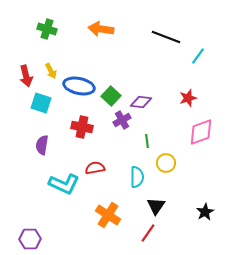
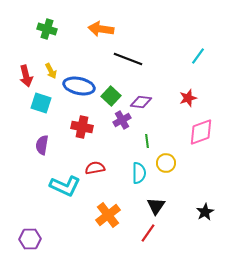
black line: moved 38 px left, 22 px down
cyan semicircle: moved 2 px right, 4 px up
cyan L-shape: moved 1 px right, 2 px down
orange cross: rotated 20 degrees clockwise
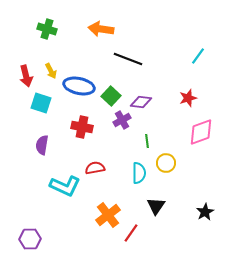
red line: moved 17 px left
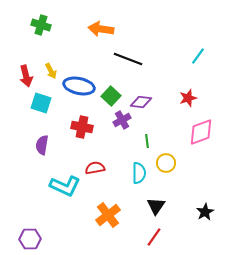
green cross: moved 6 px left, 4 px up
red line: moved 23 px right, 4 px down
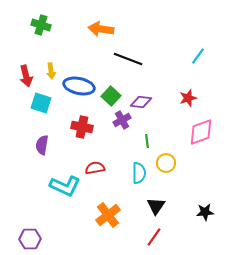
yellow arrow: rotated 21 degrees clockwise
black star: rotated 24 degrees clockwise
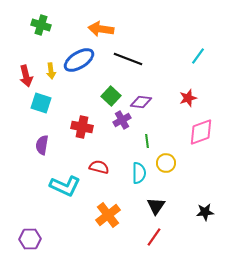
blue ellipse: moved 26 px up; rotated 44 degrees counterclockwise
red semicircle: moved 4 px right, 1 px up; rotated 24 degrees clockwise
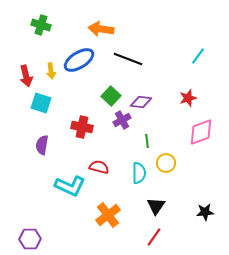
cyan L-shape: moved 5 px right
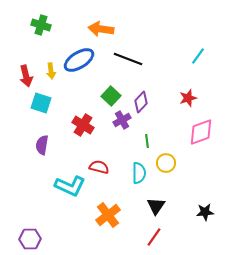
purple diamond: rotated 55 degrees counterclockwise
red cross: moved 1 px right, 2 px up; rotated 20 degrees clockwise
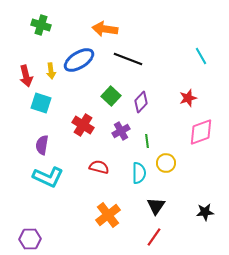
orange arrow: moved 4 px right
cyan line: moved 3 px right; rotated 66 degrees counterclockwise
purple cross: moved 1 px left, 11 px down
cyan L-shape: moved 22 px left, 9 px up
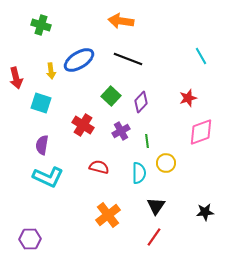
orange arrow: moved 16 px right, 8 px up
red arrow: moved 10 px left, 2 px down
